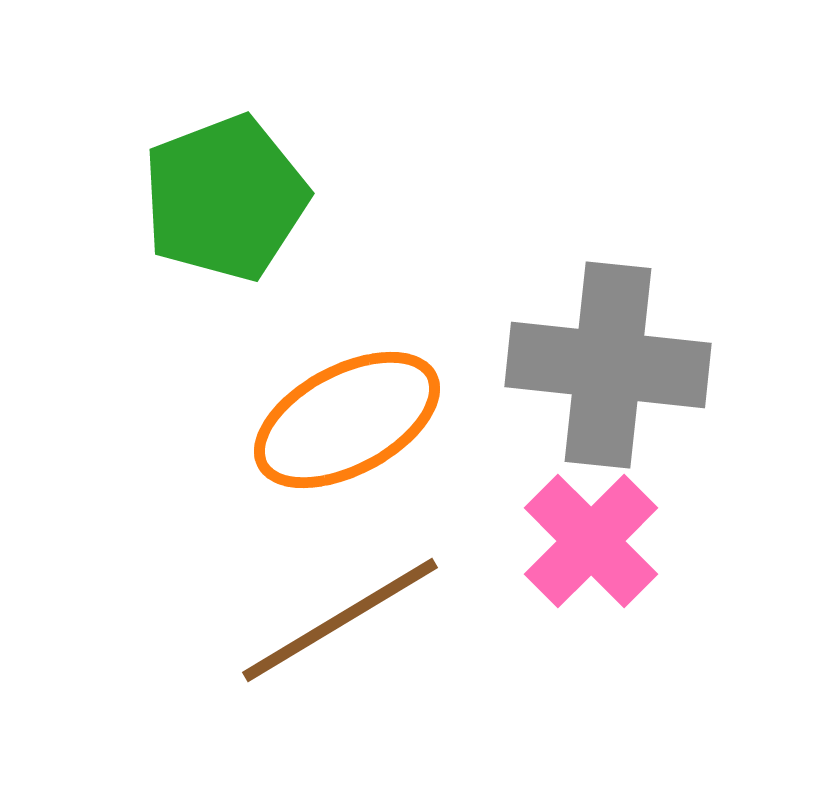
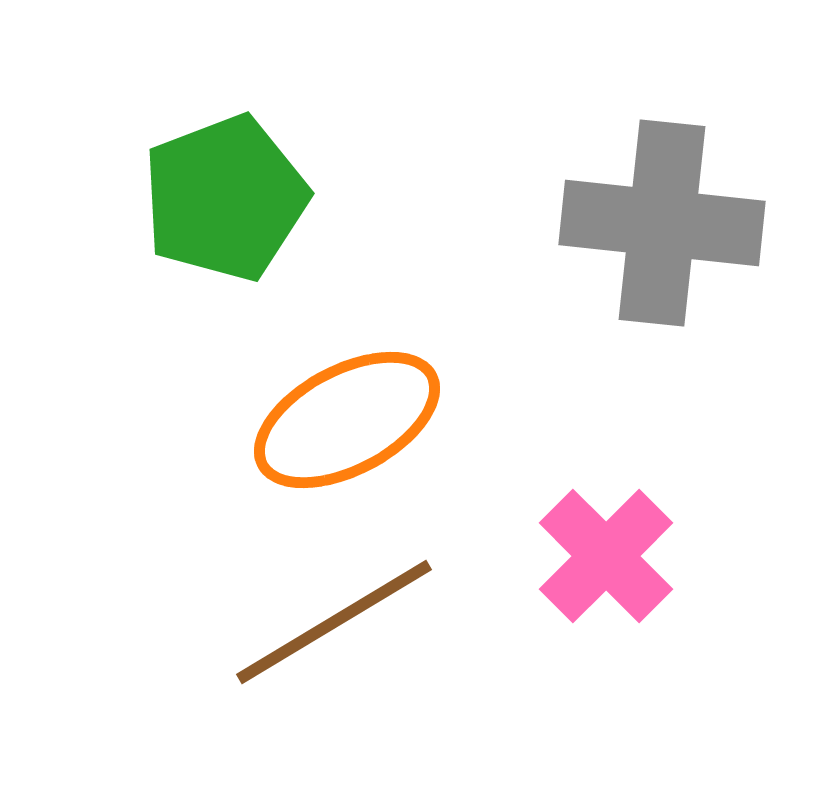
gray cross: moved 54 px right, 142 px up
pink cross: moved 15 px right, 15 px down
brown line: moved 6 px left, 2 px down
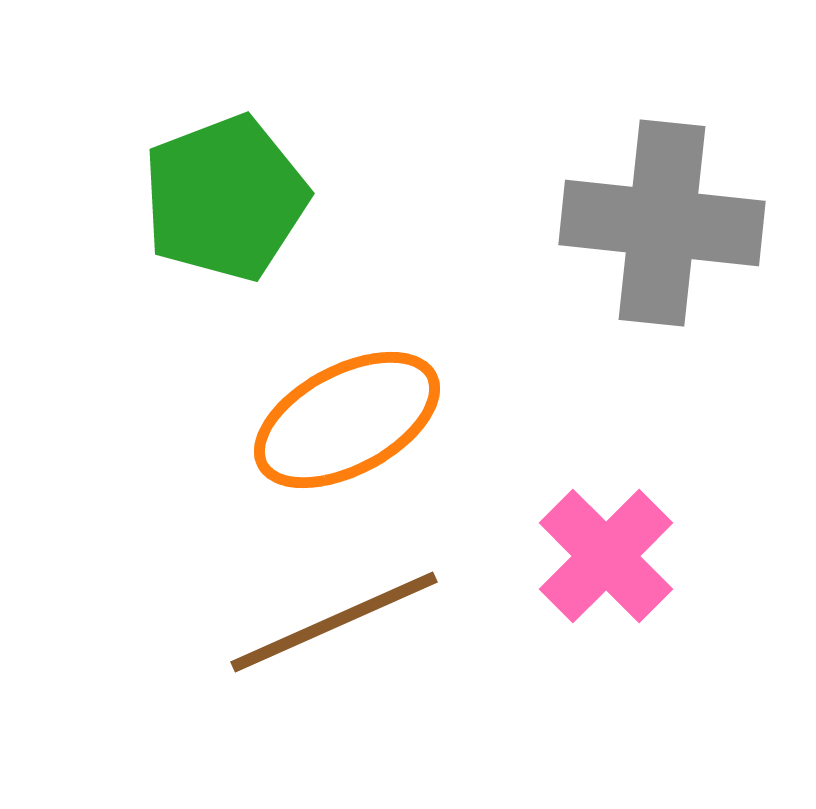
brown line: rotated 7 degrees clockwise
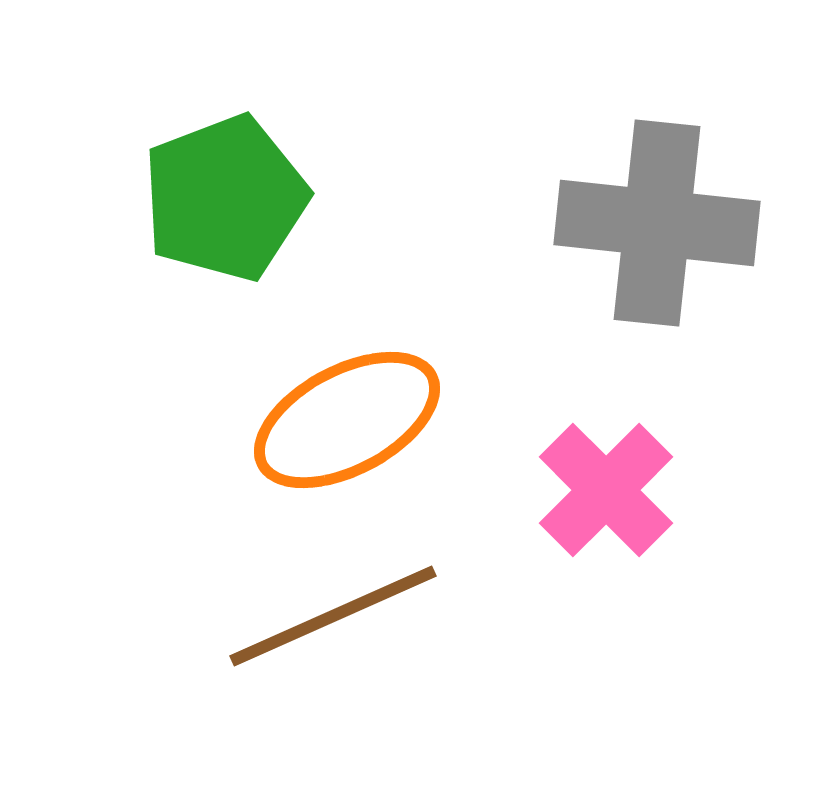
gray cross: moved 5 px left
pink cross: moved 66 px up
brown line: moved 1 px left, 6 px up
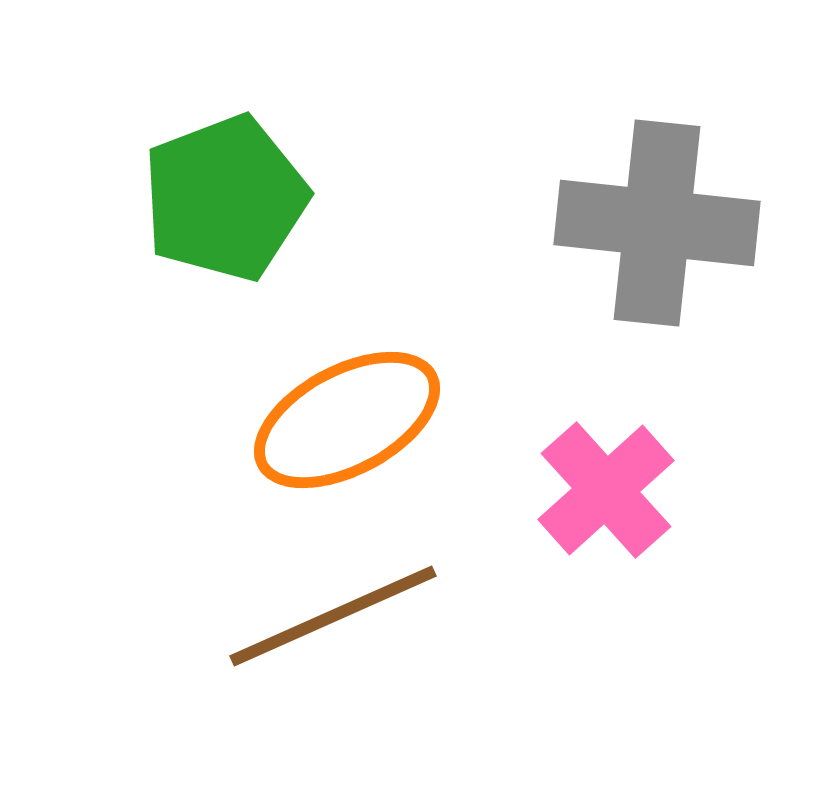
pink cross: rotated 3 degrees clockwise
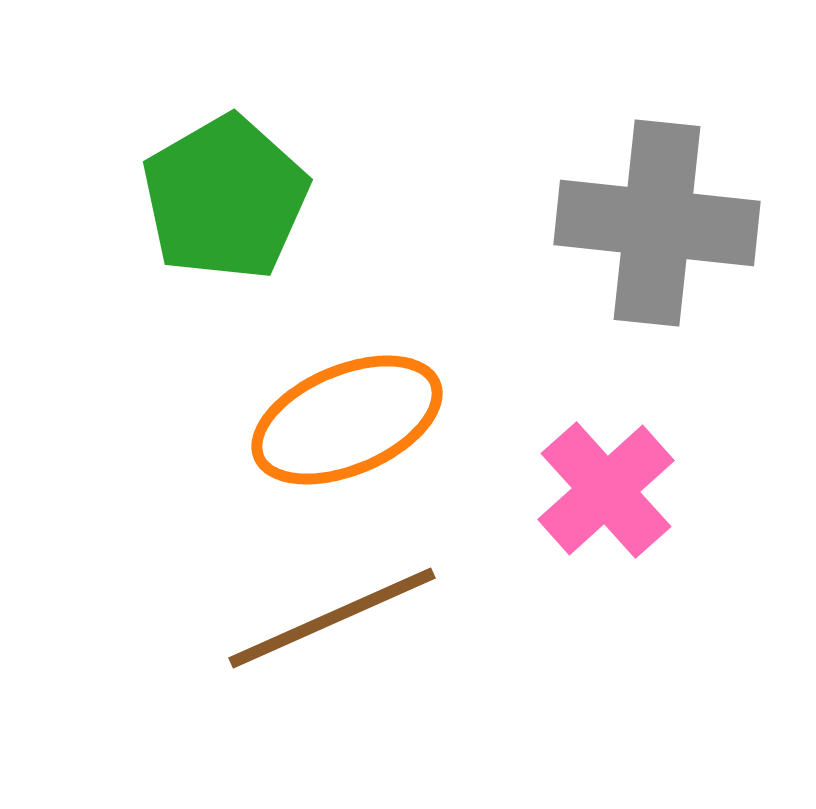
green pentagon: rotated 9 degrees counterclockwise
orange ellipse: rotated 5 degrees clockwise
brown line: moved 1 px left, 2 px down
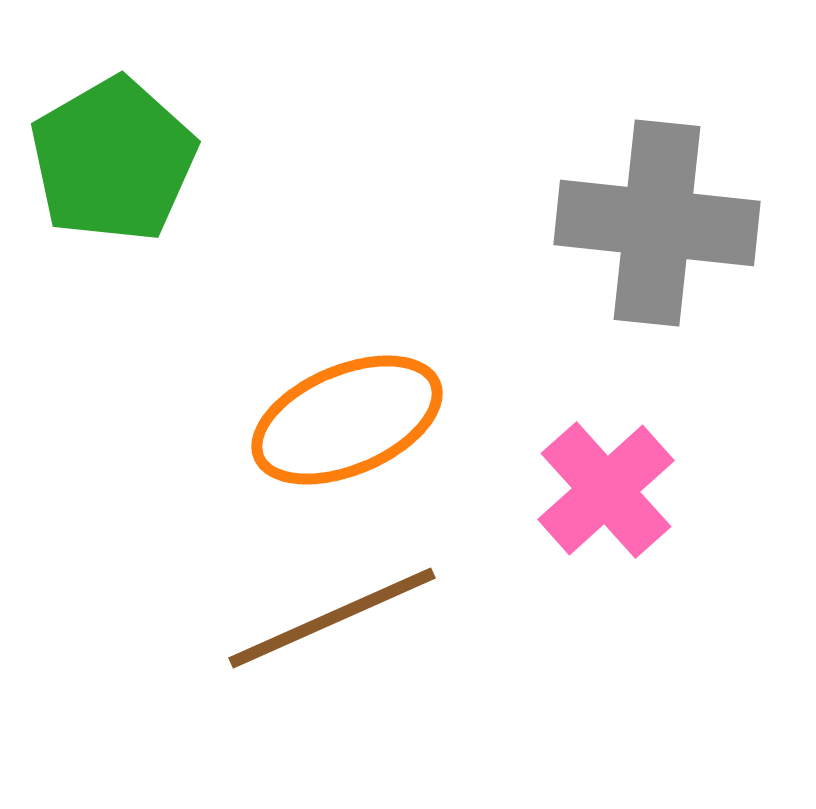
green pentagon: moved 112 px left, 38 px up
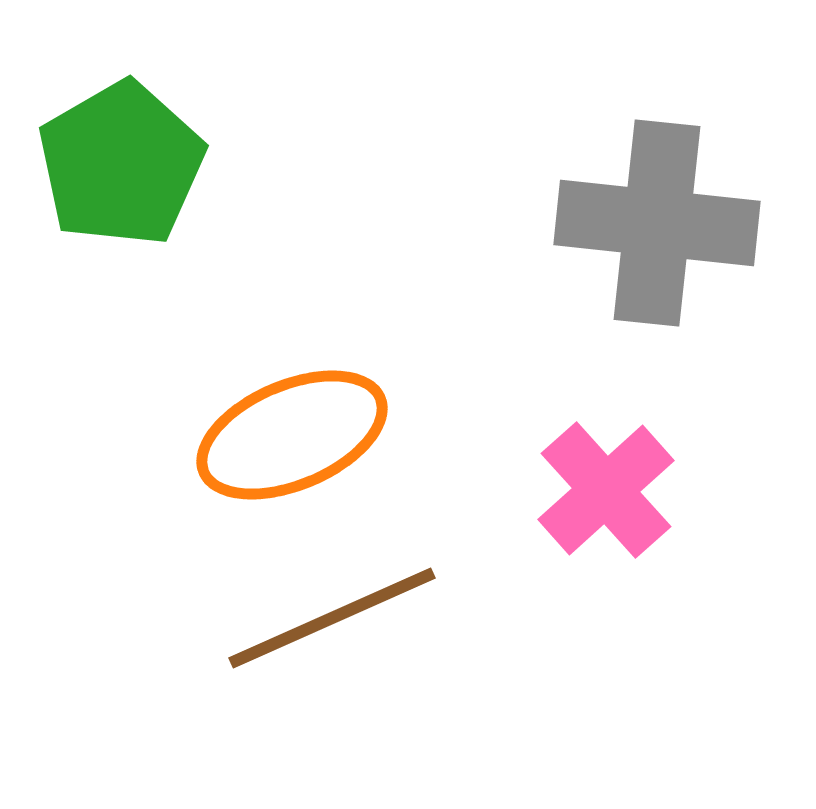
green pentagon: moved 8 px right, 4 px down
orange ellipse: moved 55 px left, 15 px down
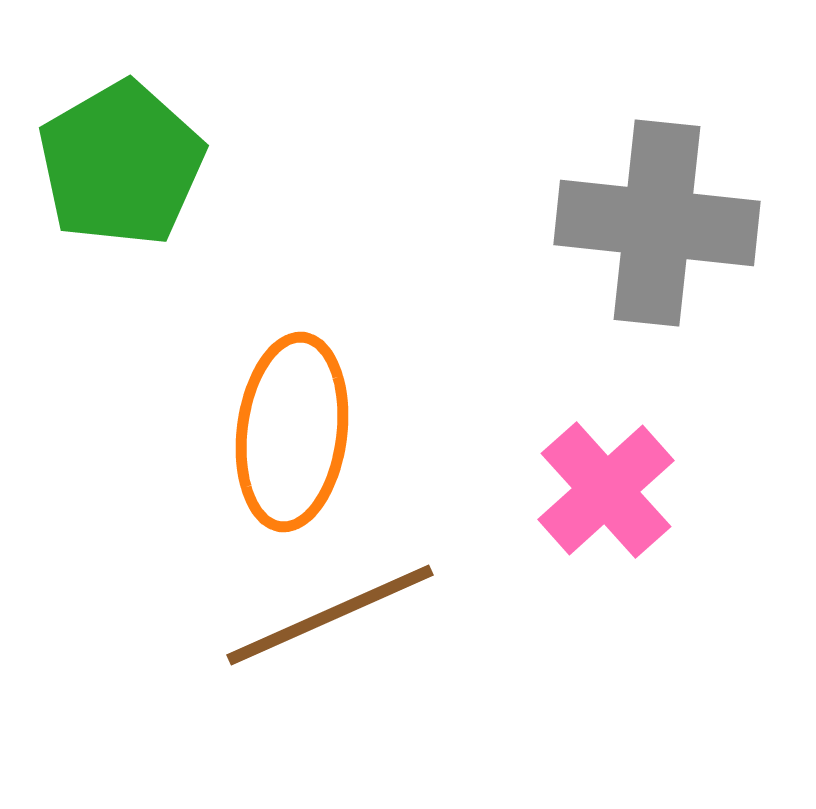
orange ellipse: moved 3 px up; rotated 60 degrees counterclockwise
brown line: moved 2 px left, 3 px up
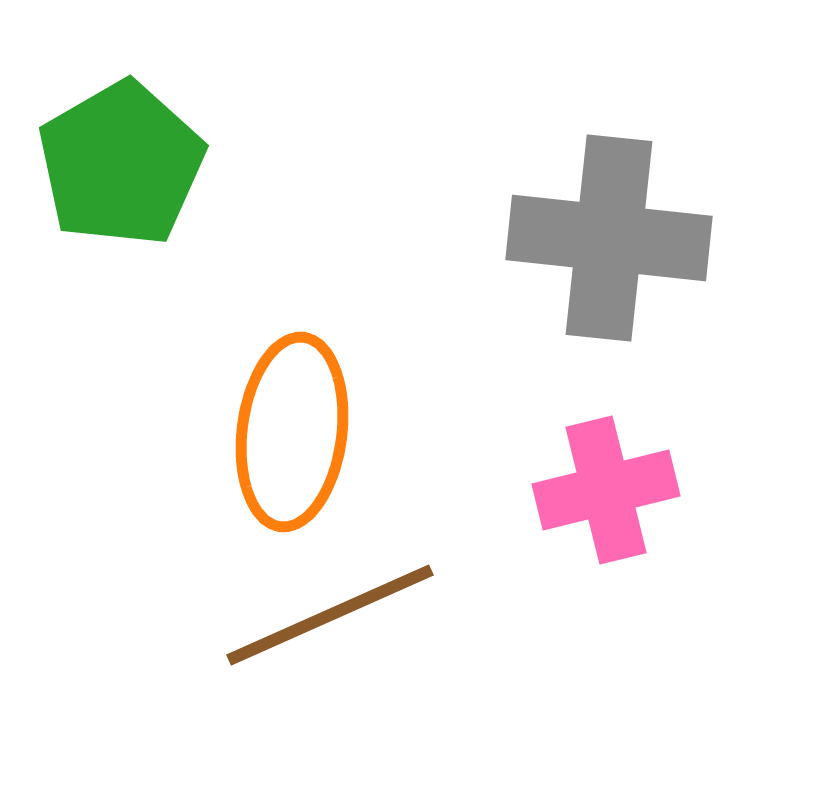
gray cross: moved 48 px left, 15 px down
pink cross: rotated 28 degrees clockwise
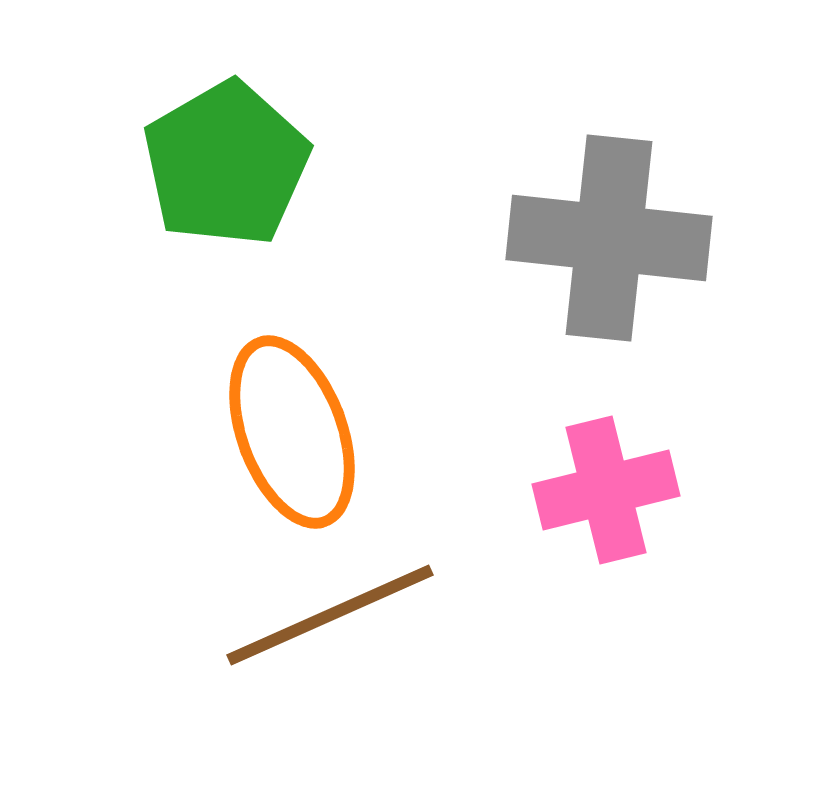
green pentagon: moved 105 px right
orange ellipse: rotated 27 degrees counterclockwise
